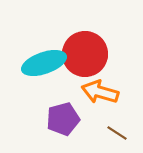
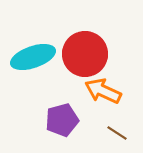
cyan ellipse: moved 11 px left, 6 px up
orange arrow: moved 3 px right, 1 px up; rotated 9 degrees clockwise
purple pentagon: moved 1 px left, 1 px down
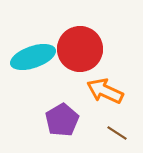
red circle: moved 5 px left, 5 px up
orange arrow: moved 2 px right
purple pentagon: rotated 16 degrees counterclockwise
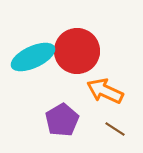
red circle: moved 3 px left, 2 px down
cyan ellipse: rotated 6 degrees counterclockwise
brown line: moved 2 px left, 4 px up
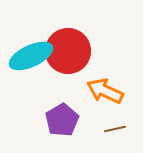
red circle: moved 9 px left
cyan ellipse: moved 2 px left, 1 px up
brown line: rotated 45 degrees counterclockwise
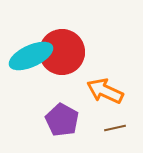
red circle: moved 6 px left, 1 px down
purple pentagon: rotated 12 degrees counterclockwise
brown line: moved 1 px up
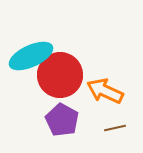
red circle: moved 2 px left, 23 px down
